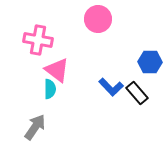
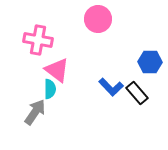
gray arrow: moved 15 px up
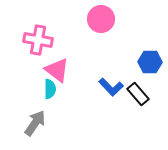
pink circle: moved 3 px right
black rectangle: moved 1 px right, 1 px down
gray arrow: moved 11 px down
